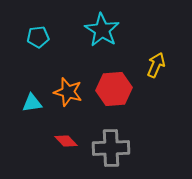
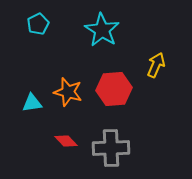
cyan pentagon: moved 13 px up; rotated 20 degrees counterclockwise
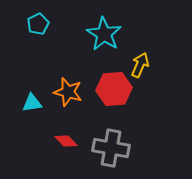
cyan star: moved 2 px right, 4 px down
yellow arrow: moved 16 px left
gray cross: rotated 12 degrees clockwise
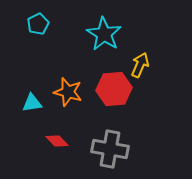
red diamond: moved 9 px left
gray cross: moved 1 px left, 1 px down
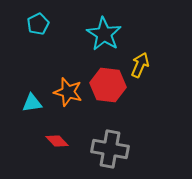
red hexagon: moved 6 px left, 4 px up; rotated 12 degrees clockwise
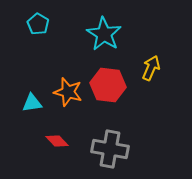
cyan pentagon: rotated 15 degrees counterclockwise
yellow arrow: moved 11 px right, 3 px down
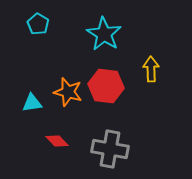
yellow arrow: moved 1 px down; rotated 25 degrees counterclockwise
red hexagon: moved 2 px left, 1 px down
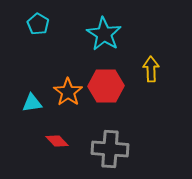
red hexagon: rotated 8 degrees counterclockwise
orange star: rotated 20 degrees clockwise
gray cross: rotated 6 degrees counterclockwise
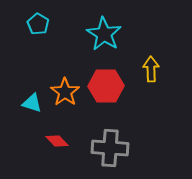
orange star: moved 3 px left
cyan triangle: rotated 25 degrees clockwise
gray cross: moved 1 px up
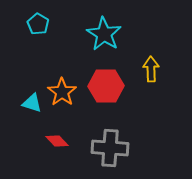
orange star: moved 3 px left
